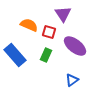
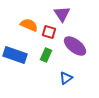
purple triangle: moved 1 px left
blue rectangle: rotated 30 degrees counterclockwise
blue triangle: moved 6 px left, 2 px up
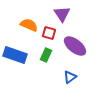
red square: moved 1 px down
blue triangle: moved 4 px right, 1 px up
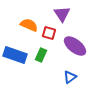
green rectangle: moved 5 px left
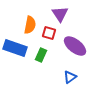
purple triangle: moved 2 px left
orange semicircle: moved 1 px right; rotated 78 degrees clockwise
blue rectangle: moved 7 px up
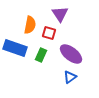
purple ellipse: moved 4 px left, 8 px down
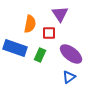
orange semicircle: moved 1 px up
red square: rotated 16 degrees counterclockwise
green rectangle: moved 1 px left
blue triangle: moved 1 px left
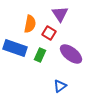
red square: rotated 32 degrees clockwise
blue triangle: moved 9 px left, 9 px down
